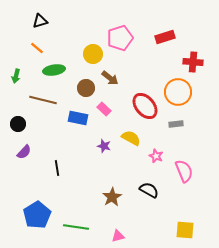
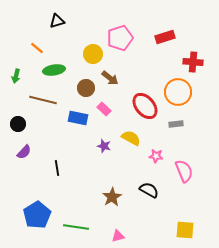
black triangle: moved 17 px right
pink star: rotated 16 degrees counterclockwise
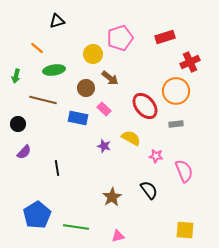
red cross: moved 3 px left; rotated 30 degrees counterclockwise
orange circle: moved 2 px left, 1 px up
black semicircle: rotated 24 degrees clockwise
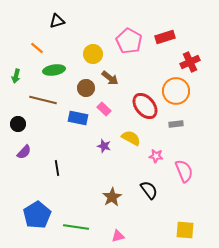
pink pentagon: moved 9 px right, 3 px down; rotated 25 degrees counterclockwise
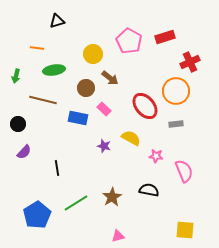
orange line: rotated 32 degrees counterclockwise
black semicircle: rotated 42 degrees counterclockwise
green line: moved 24 px up; rotated 40 degrees counterclockwise
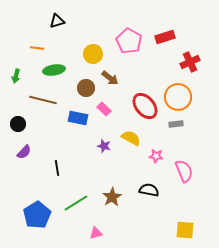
orange circle: moved 2 px right, 6 px down
pink triangle: moved 22 px left, 3 px up
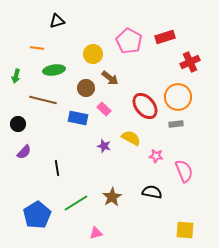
black semicircle: moved 3 px right, 2 px down
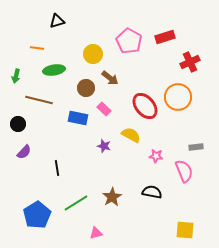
brown line: moved 4 px left
gray rectangle: moved 20 px right, 23 px down
yellow semicircle: moved 3 px up
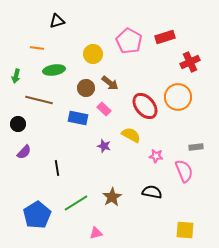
brown arrow: moved 5 px down
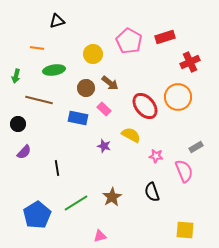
gray rectangle: rotated 24 degrees counterclockwise
black semicircle: rotated 120 degrees counterclockwise
pink triangle: moved 4 px right, 3 px down
